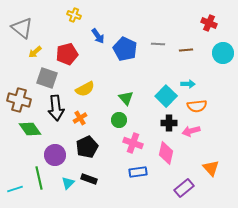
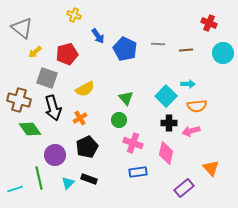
black arrow: moved 3 px left; rotated 10 degrees counterclockwise
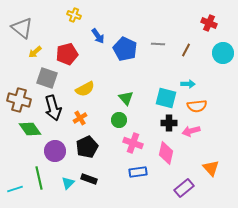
brown line: rotated 56 degrees counterclockwise
cyan square: moved 2 px down; rotated 30 degrees counterclockwise
purple circle: moved 4 px up
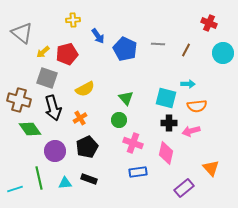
yellow cross: moved 1 px left, 5 px down; rotated 24 degrees counterclockwise
gray triangle: moved 5 px down
yellow arrow: moved 8 px right
cyan triangle: moved 3 px left; rotated 40 degrees clockwise
